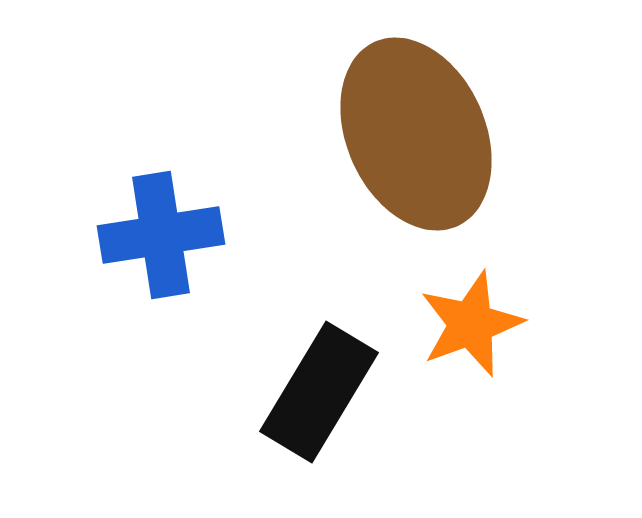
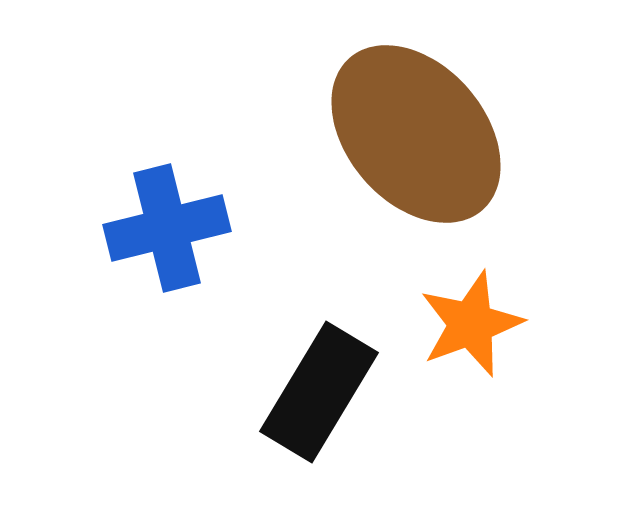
brown ellipse: rotated 17 degrees counterclockwise
blue cross: moved 6 px right, 7 px up; rotated 5 degrees counterclockwise
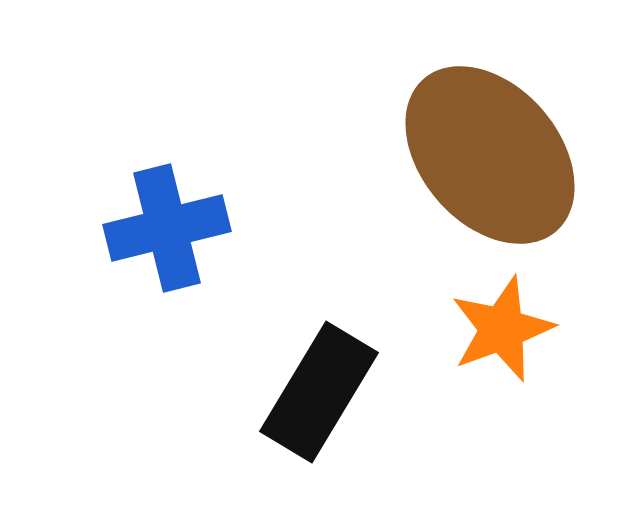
brown ellipse: moved 74 px right, 21 px down
orange star: moved 31 px right, 5 px down
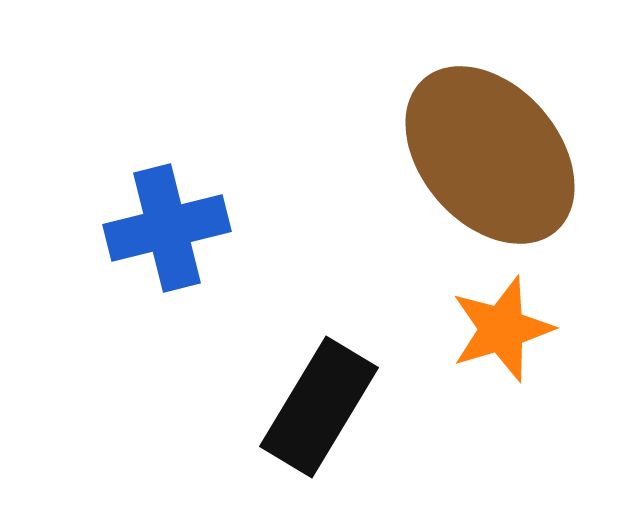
orange star: rotated 3 degrees clockwise
black rectangle: moved 15 px down
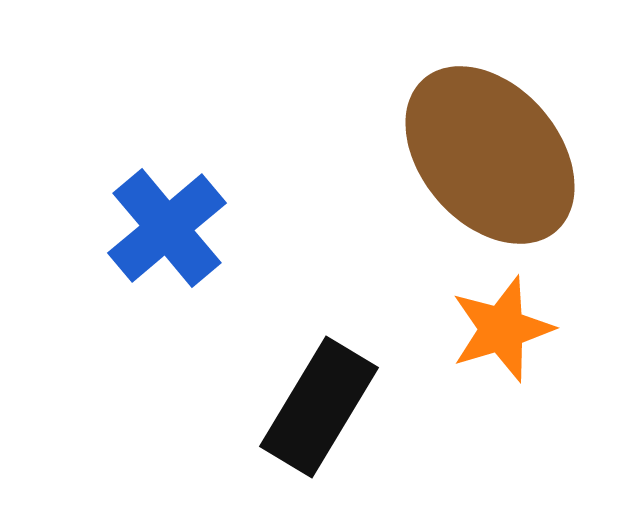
blue cross: rotated 26 degrees counterclockwise
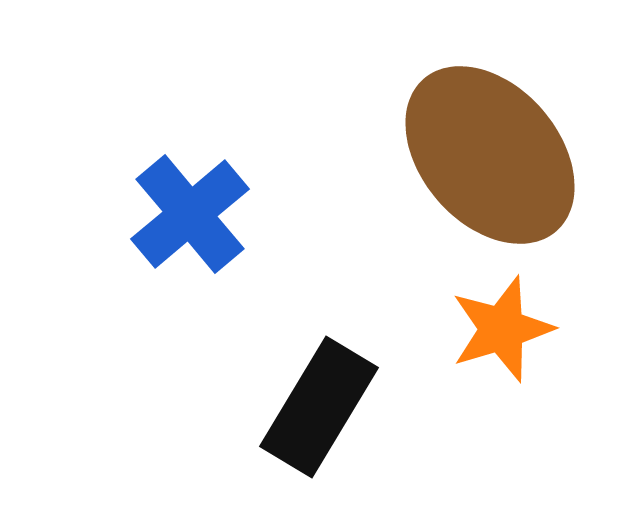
blue cross: moved 23 px right, 14 px up
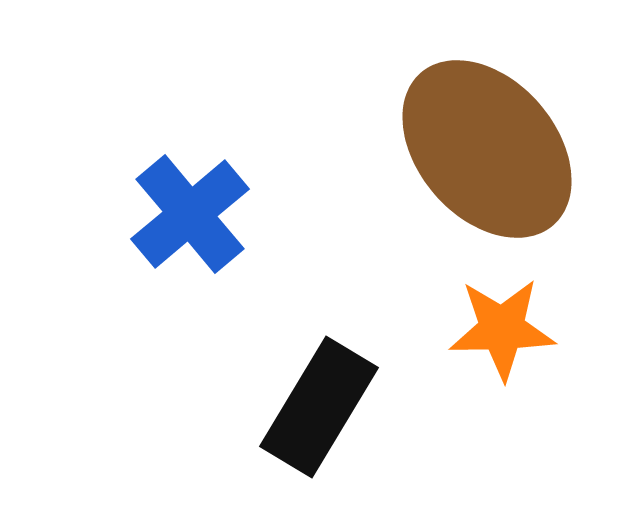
brown ellipse: moved 3 px left, 6 px up
orange star: rotated 16 degrees clockwise
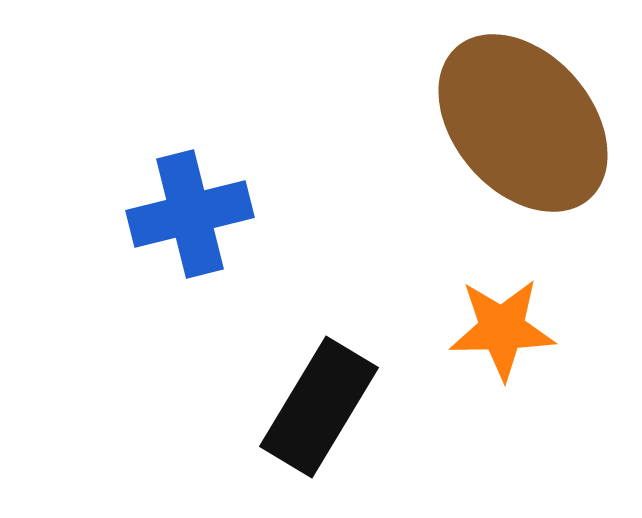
brown ellipse: moved 36 px right, 26 px up
blue cross: rotated 26 degrees clockwise
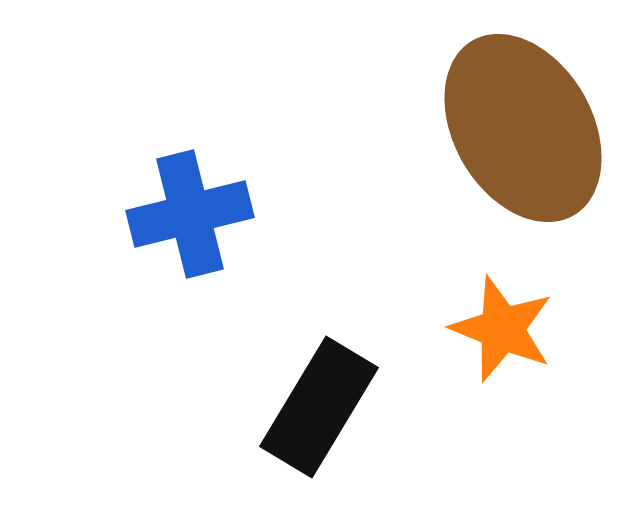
brown ellipse: moved 5 px down; rotated 11 degrees clockwise
orange star: rotated 23 degrees clockwise
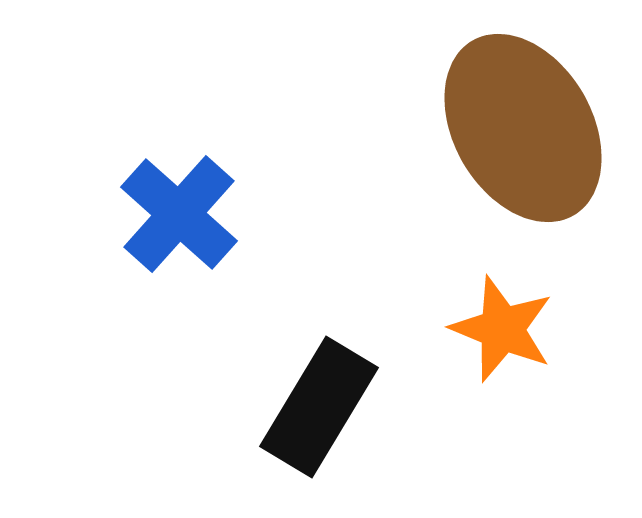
blue cross: moved 11 px left; rotated 34 degrees counterclockwise
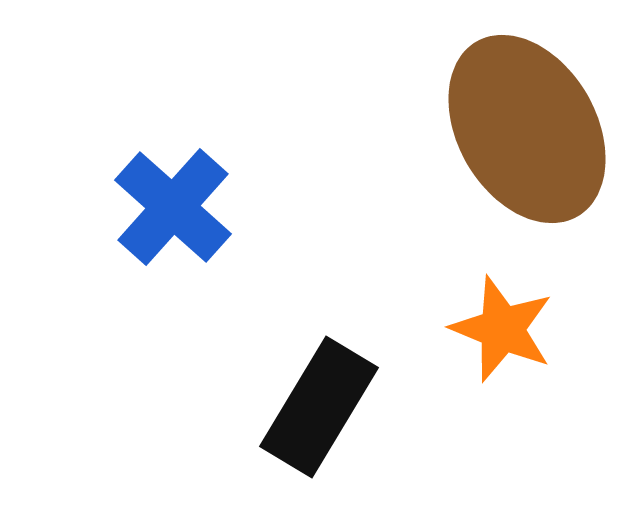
brown ellipse: moved 4 px right, 1 px down
blue cross: moved 6 px left, 7 px up
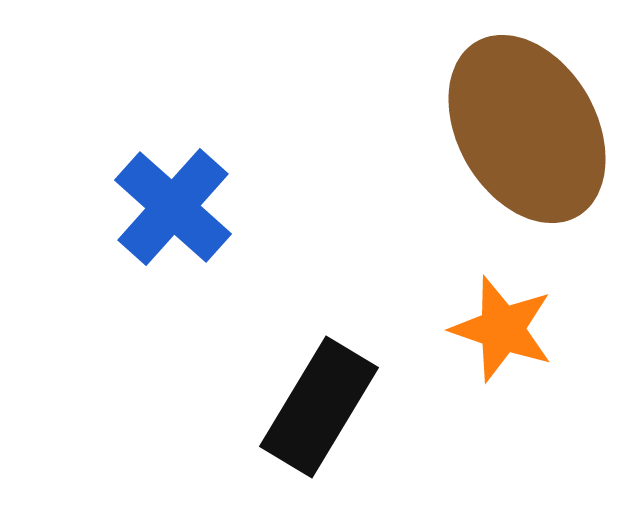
orange star: rotated 3 degrees counterclockwise
